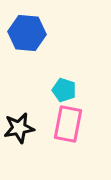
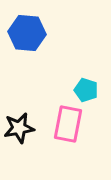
cyan pentagon: moved 22 px right
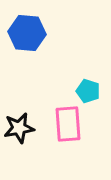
cyan pentagon: moved 2 px right, 1 px down
pink rectangle: rotated 15 degrees counterclockwise
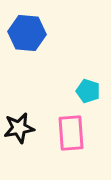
pink rectangle: moved 3 px right, 9 px down
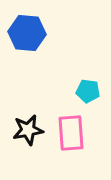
cyan pentagon: rotated 10 degrees counterclockwise
black star: moved 9 px right, 2 px down
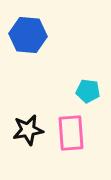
blue hexagon: moved 1 px right, 2 px down
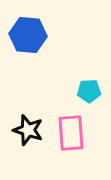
cyan pentagon: moved 1 px right; rotated 10 degrees counterclockwise
black star: rotated 28 degrees clockwise
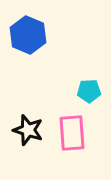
blue hexagon: rotated 18 degrees clockwise
pink rectangle: moved 1 px right
